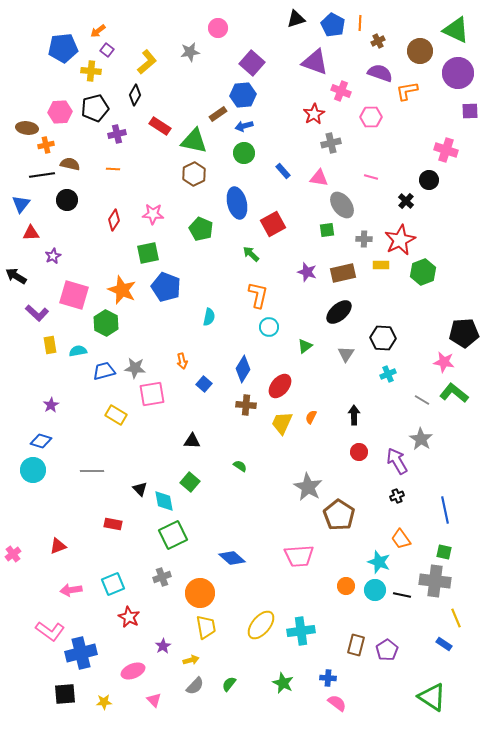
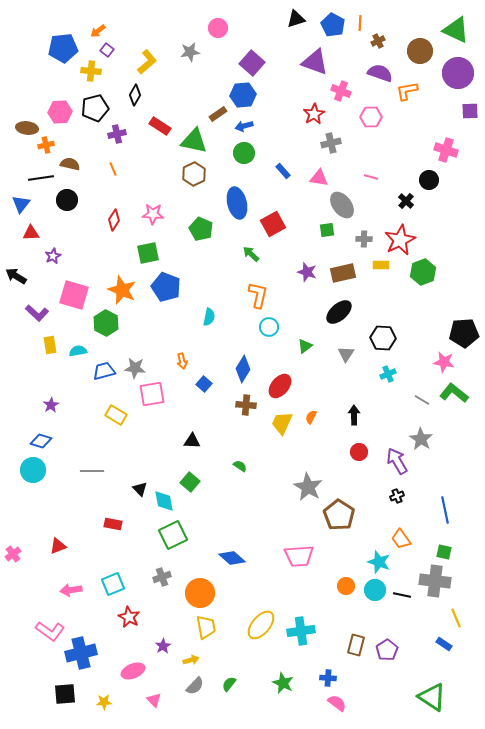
orange line at (113, 169): rotated 64 degrees clockwise
black line at (42, 175): moved 1 px left, 3 px down
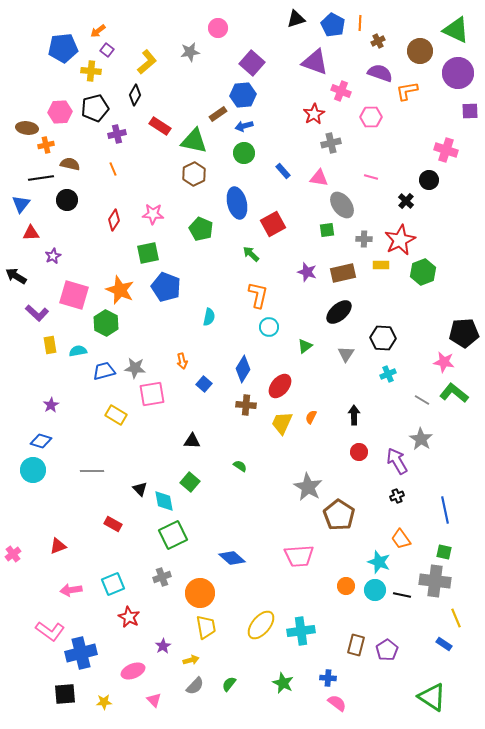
orange star at (122, 290): moved 2 px left
red rectangle at (113, 524): rotated 18 degrees clockwise
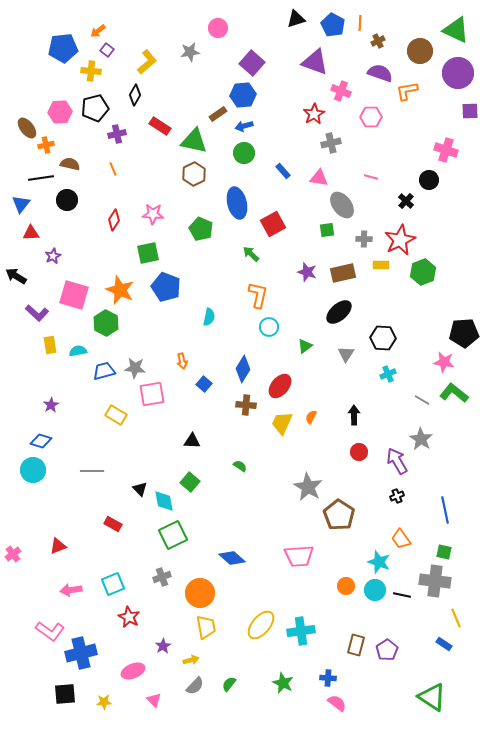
brown ellipse at (27, 128): rotated 45 degrees clockwise
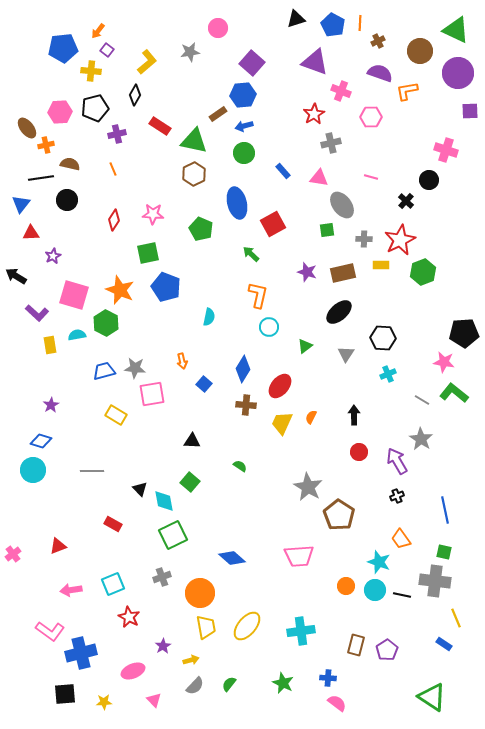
orange arrow at (98, 31): rotated 14 degrees counterclockwise
cyan semicircle at (78, 351): moved 1 px left, 16 px up
yellow ellipse at (261, 625): moved 14 px left, 1 px down
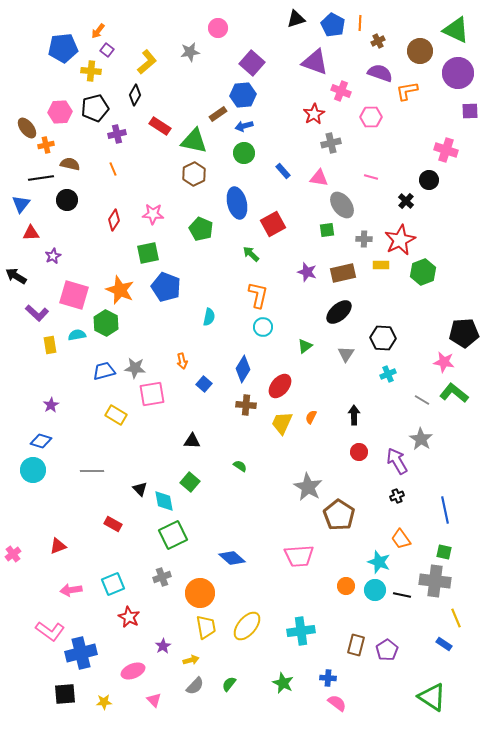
cyan circle at (269, 327): moved 6 px left
